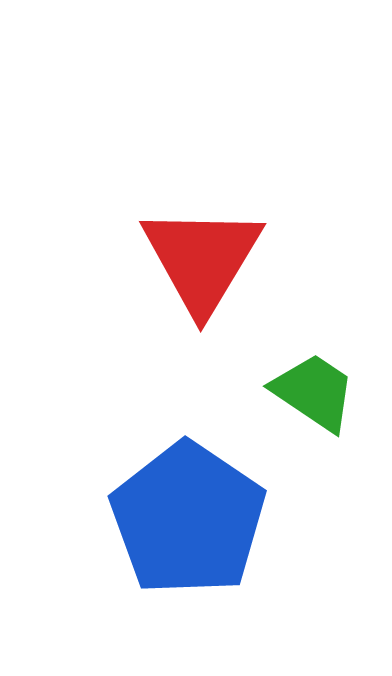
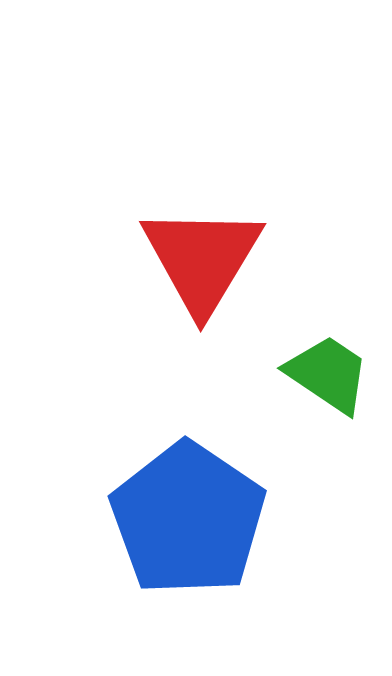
green trapezoid: moved 14 px right, 18 px up
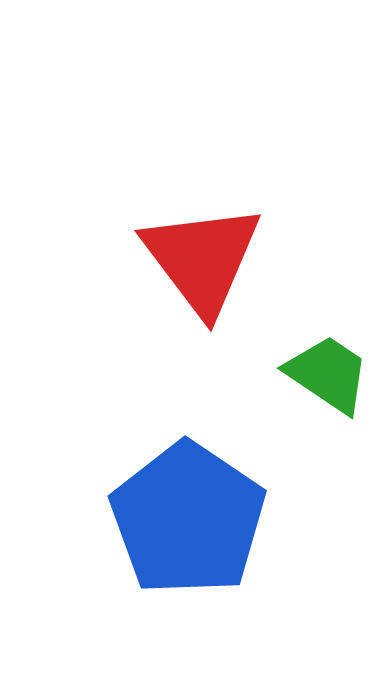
red triangle: rotated 8 degrees counterclockwise
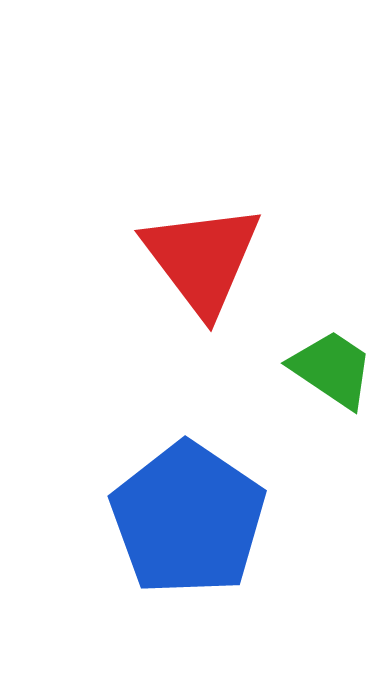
green trapezoid: moved 4 px right, 5 px up
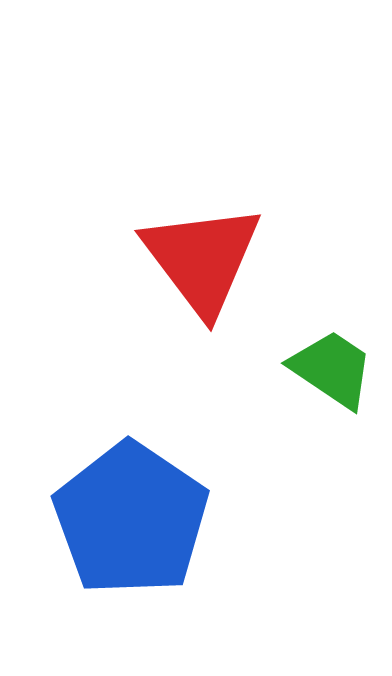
blue pentagon: moved 57 px left
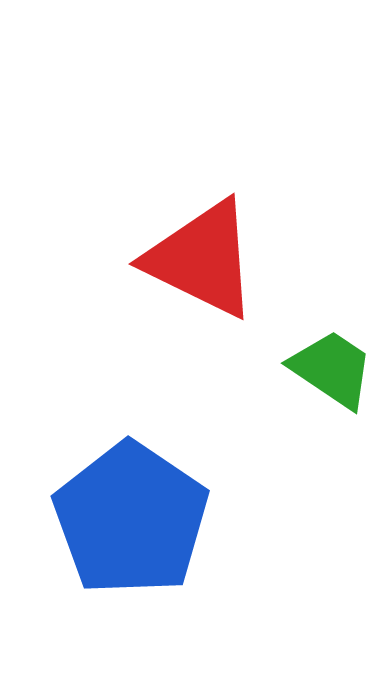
red triangle: rotated 27 degrees counterclockwise
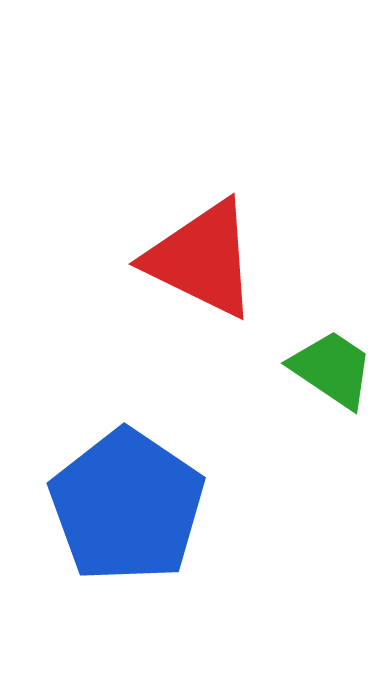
blue pentagon: moved 4 px left, 13 px up
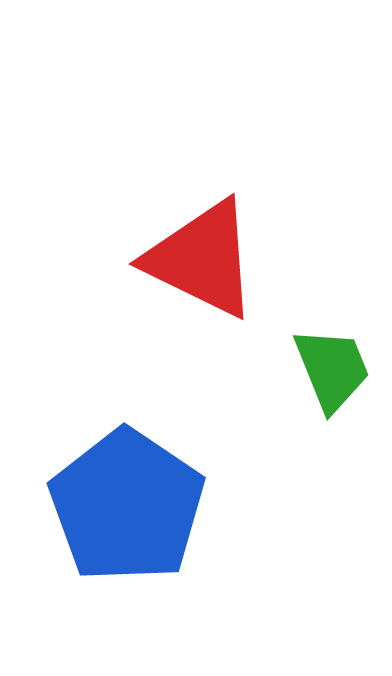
green trapezoid: rotated 34 degrees clockwise
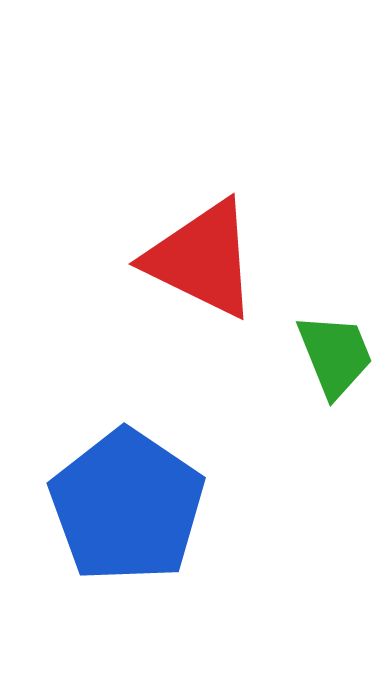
green trapezoid: moved 3 px right, 14 px up
